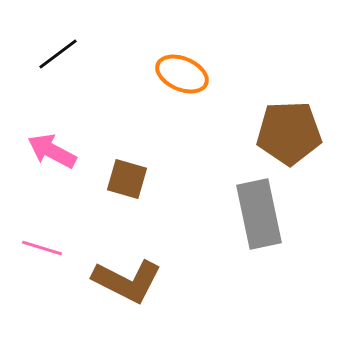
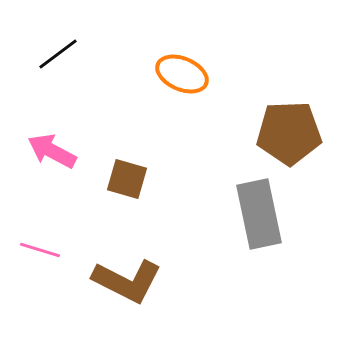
pink line: moved 2 px left, 2 px down
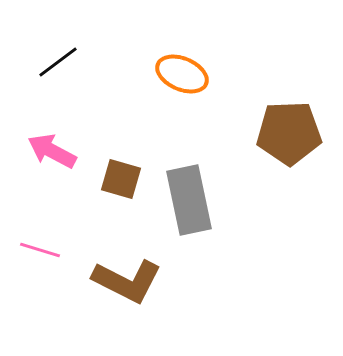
black line: moved 8 px down
brown square: moved 6 px left
gray rectangle: moved 70 px left, 14 px up
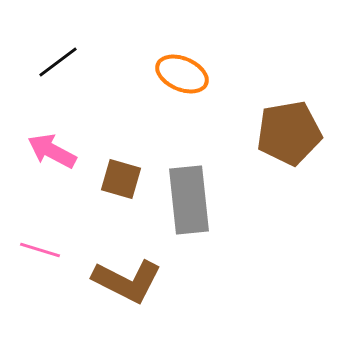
brown pentagon: rotated 8 degrees counterclockwise
gray rectangle: rotated 6 degrees clockwise
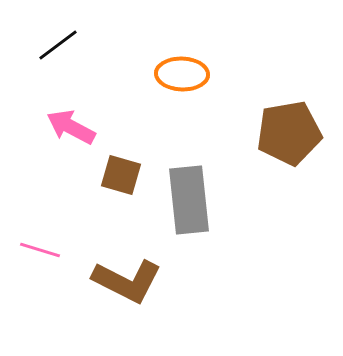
black line: moved 17 px up
orange ellipse: rotated 21 degrees counterclockwise
pink arrow: moved 19 px right, 24 px up
brown square: moved 4 px up
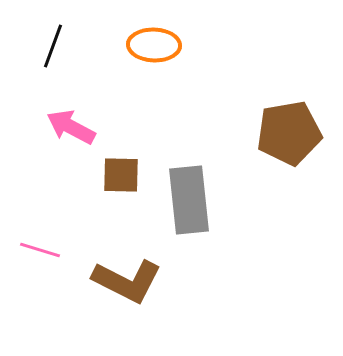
black line: moved 5 px left, 1 px down; rotated 33 degrees counterclockwise
orange ellipse: moved 28 px left, 29 px up
brown square: rotated 15 degrees counterclockwise
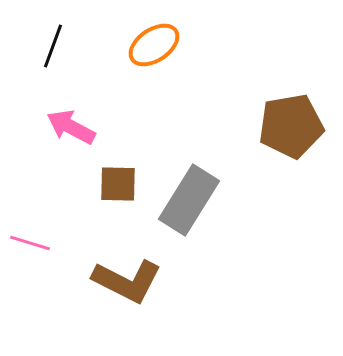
orange ellipse: rotated 36 degrees counterclockwise
brown pentagon: moved 2 px right, 7 px up
brown square: moved 3 px left, 9 px down
gray rectangle: rotated 38 degrees clockwise
pink line: moved 10 px left, 7 px up
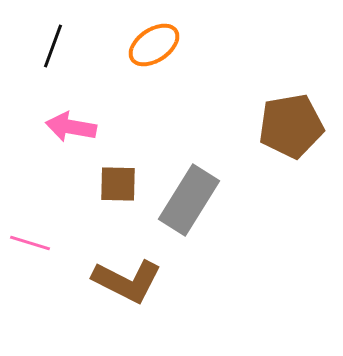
pink arrow: rotated 18 degrees counterclockwise
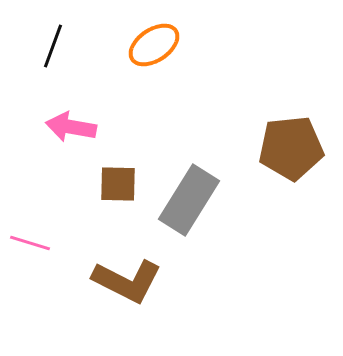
brown pentagon: moved 22 px down; rotated 4 degrees clockwise
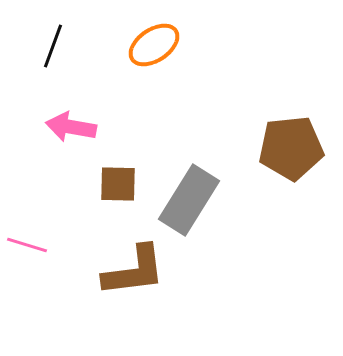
pink line: moved 3 px left, 2 px down
brown L-shape: moved 7 px right, 10 px up; rotated 34 degrees counterclockwise
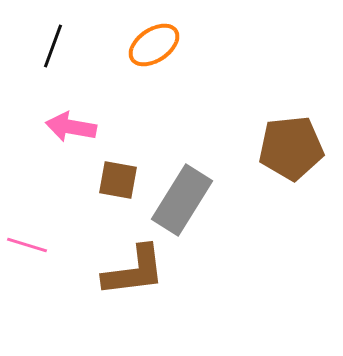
brown square: moved 4 px up; rotated 9 degrees clockwise
gray rectangle: moved 7 px left
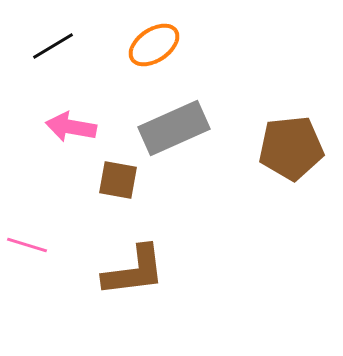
black line: rotated 39 degrees clockwise
gray rectangle: moved 8 px left, 72 px up; rotated 34 degrees clockwise
